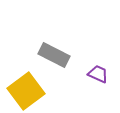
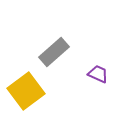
gray rectangle: moved 3 px up; rotated 68 degrees counterclockwise
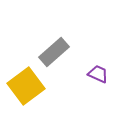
yellow square: moved 5 px up
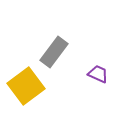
gray rectangle: rotated 12 degrees counterclockwise
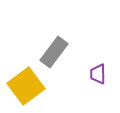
purple trapezoid: rotated 115 degrees counterclockwise
